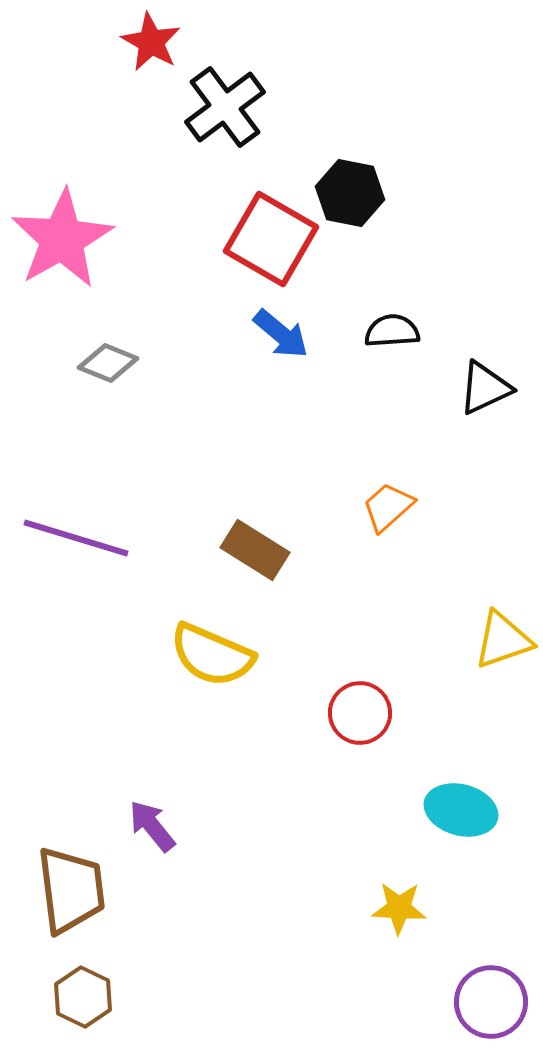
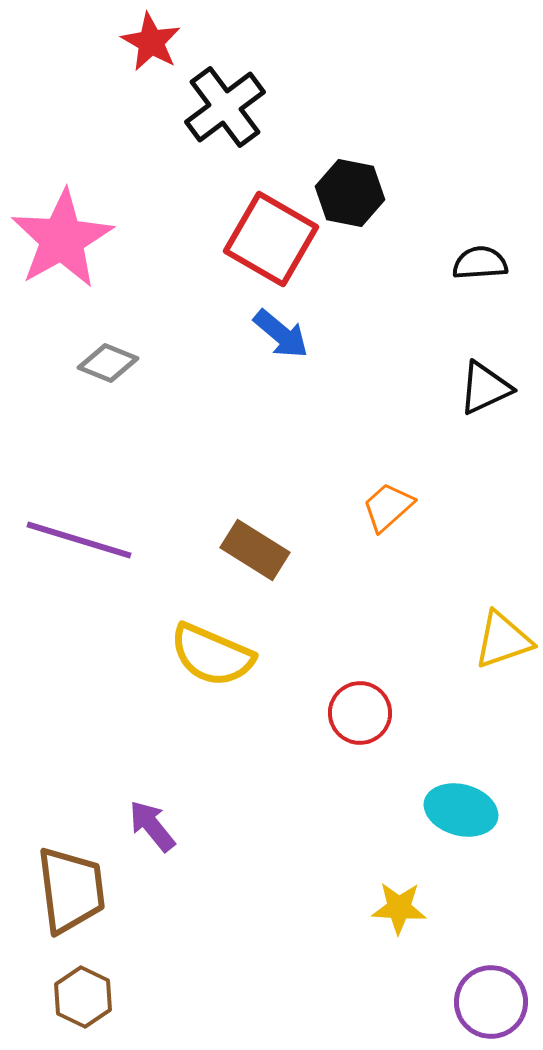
black semicircle: moved 88 px right, 68 px up
purple line: moved 3 px right, 2 px down
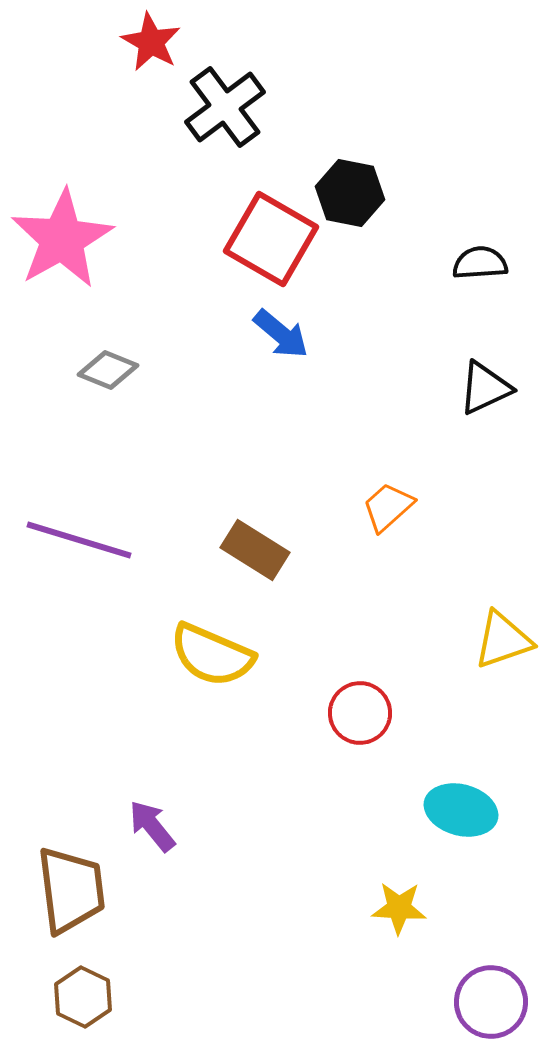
gray diamond: moved 7 px down
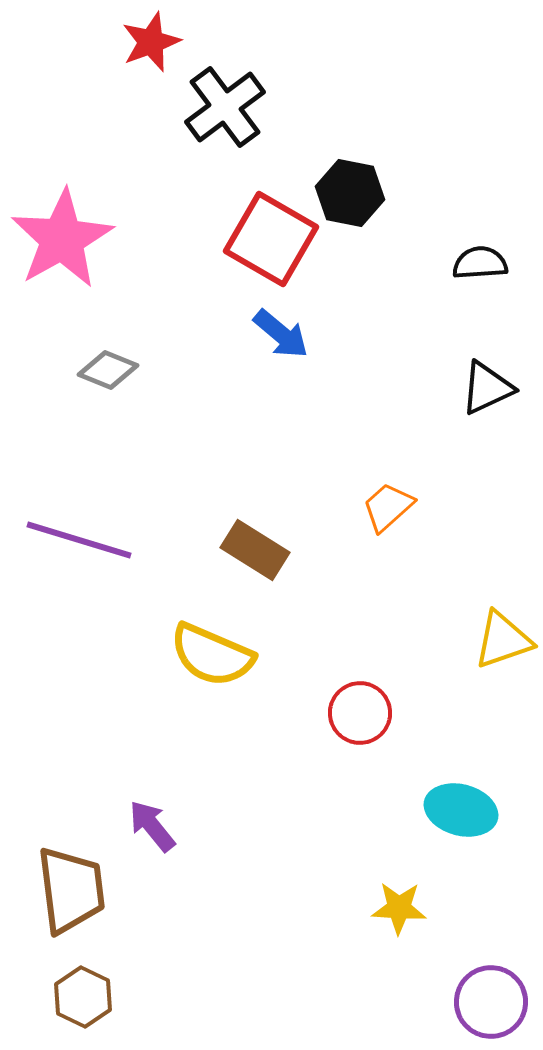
red star: rotated 22 degrees clockwise
black triangle: moved 2 px right
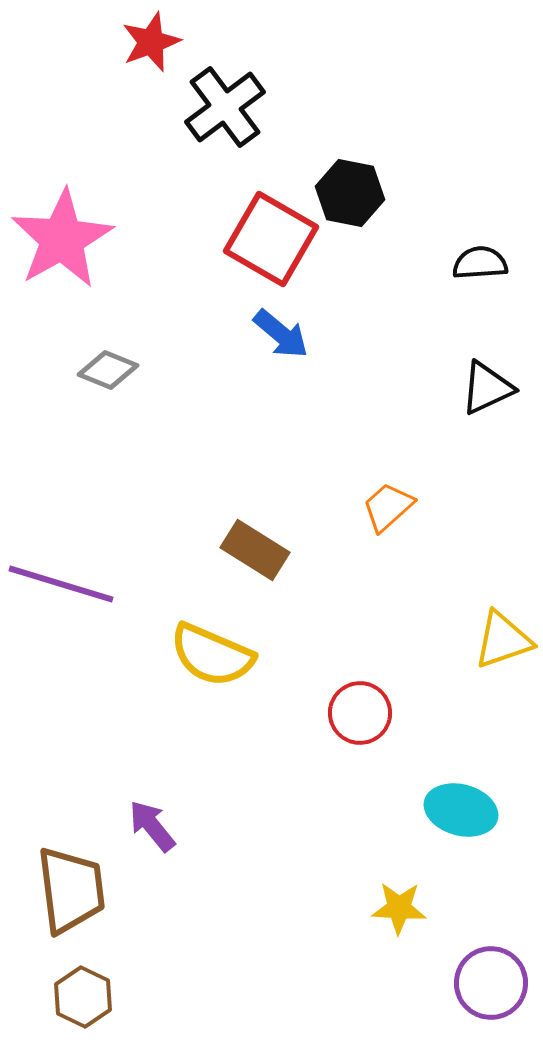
purple line: moved 18 px left, 44 px down
purple circle: moved 19 px up
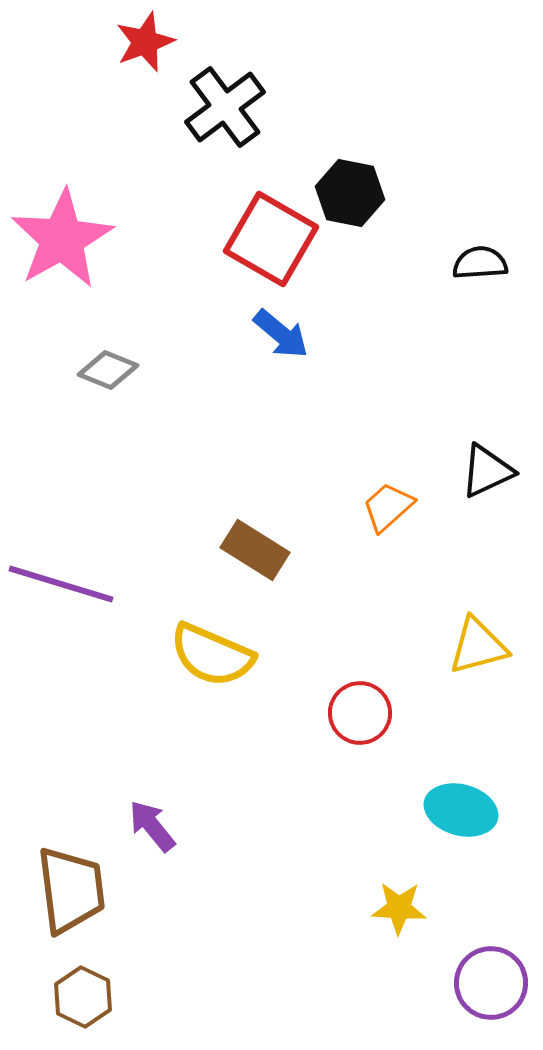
red star: moved 6 px left
black triangle: moved 83 px down
yellow triangle: moved 25 px left, 6 px down; rotated 4 degrees clockwise
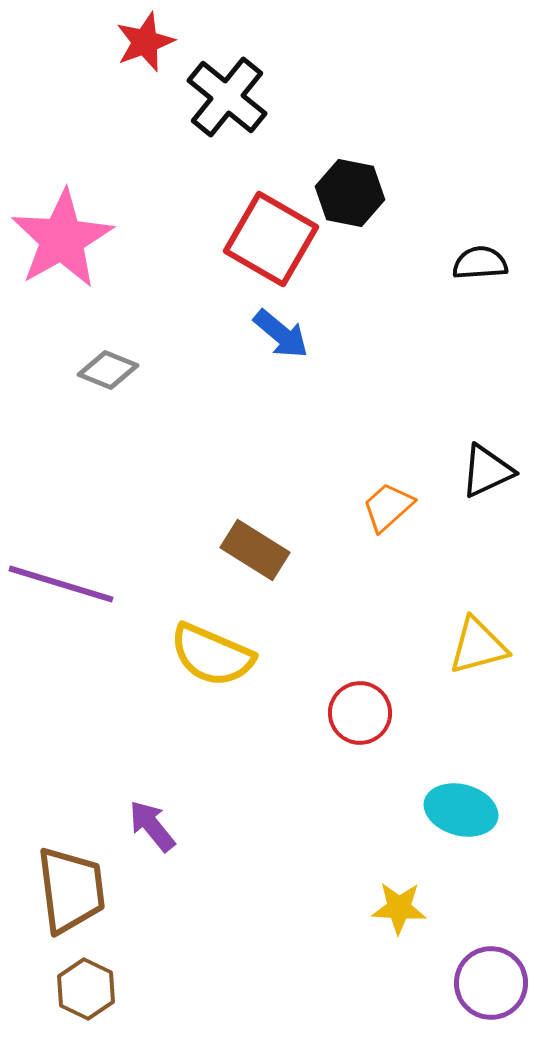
black cross: moved 2 px right, 10 px up; rotated 14 degrees counterclockwise
brown hexagon: moved 3 px right, 8 px up
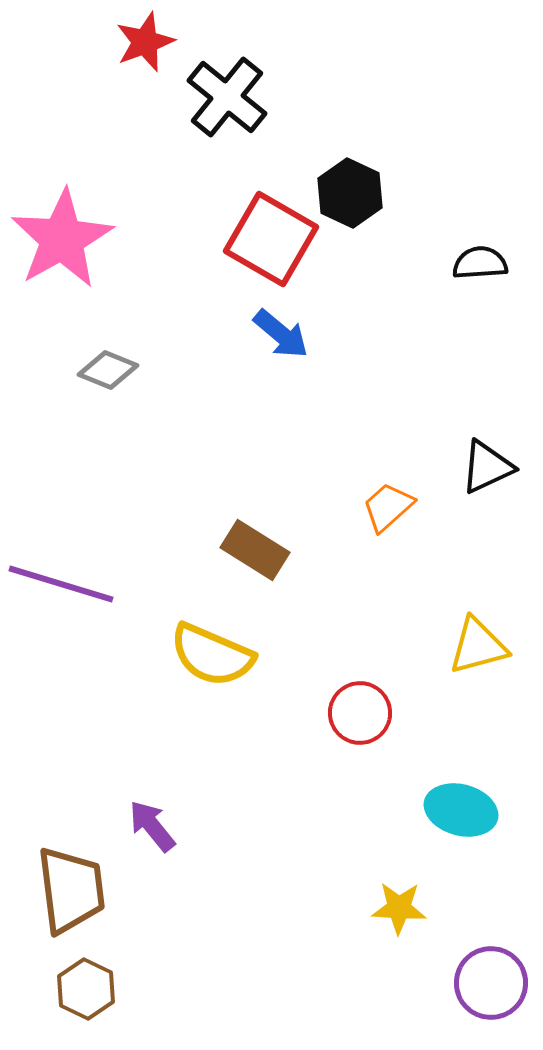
black hexagon: rotated 14 degrees clockwise
black triangle: moved 4 px up
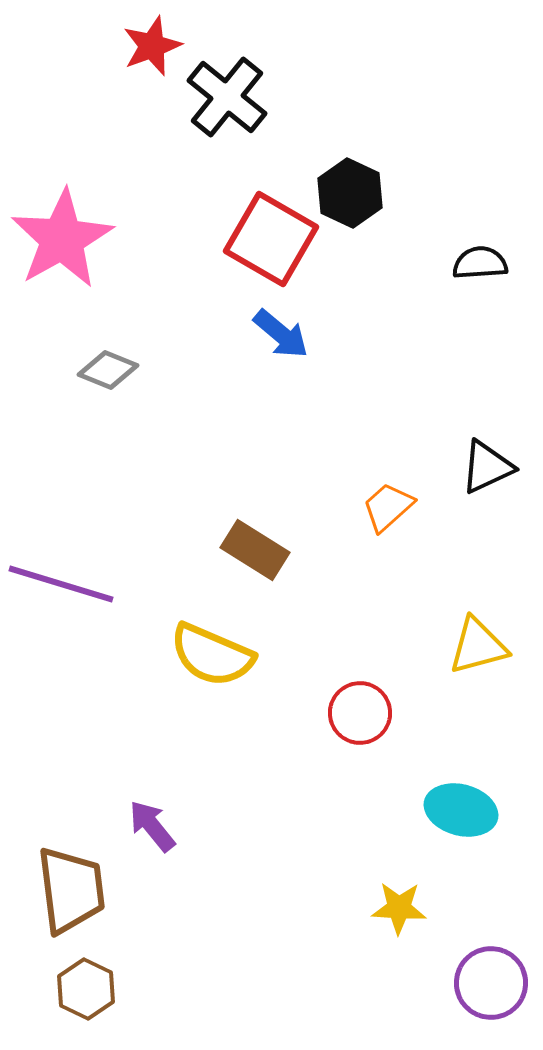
red star: moved 7 px right, 4 px down
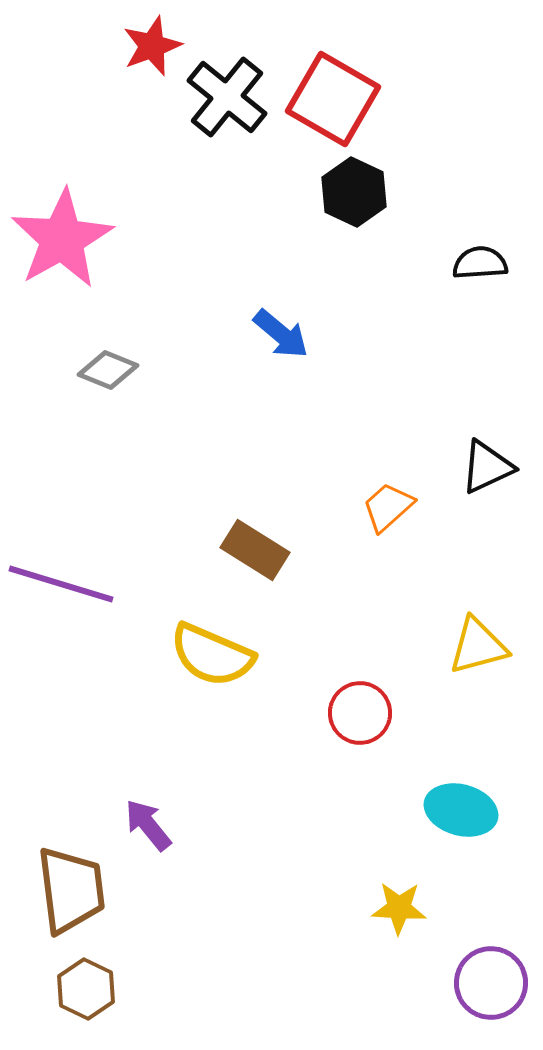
black hexagon: moved 4 px right, 1 px up
red square: moved 62 px right, 140 px up
purple arrow: moved 4 px left, 1 px up
